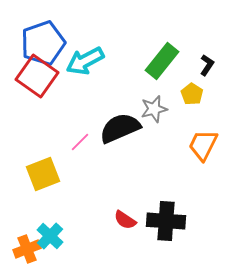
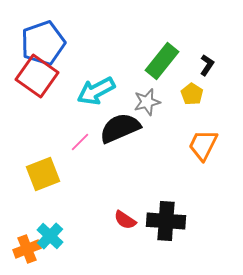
cyan arrow: moved 11 px right, 30 px down
gray star: moved 7 px left, 7 px up
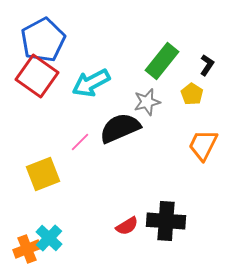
blue pentagon: moved 3 px up; rotated 9 degrees counterclockwise
cyan arrow: moved 5 px left, 8 px up
red semicircle: moved 2 px right, 6 px down; rotated 65 degrees counterclockwise
cyan cross: moved 1 px left, 2 px down
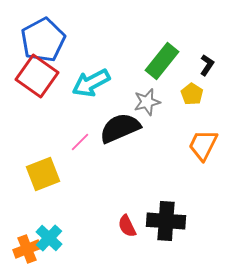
red semicircle: rotated 95 degrees clockwise
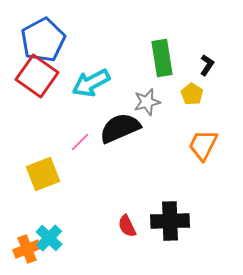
green rectangle: moved 3 px up; rotated 48 degrees counterclockwise
black cross: moved 4 px right; rotated 6 degrees counterclockwise
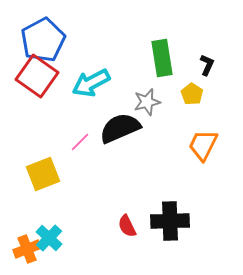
black L-shape: rotated 10 degrees counterclockwise
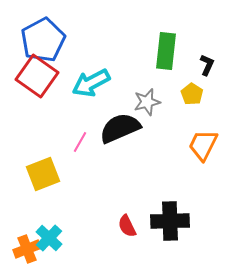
green rectangle: moved 4 px right, 7 px up; rotated 15 degrees clockwise
pink line: rotated 15 degrees counterclockwise
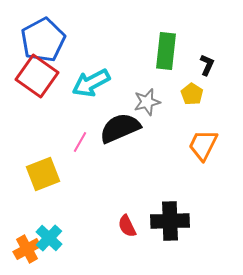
orange cross: rotated 8 degrees counterclockwise
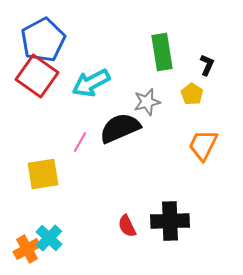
green rectangle: moved 4 px left, 1 px down; rotated 15 degrees counterclockwise
yellow square: rotated 12 degrees clockwise
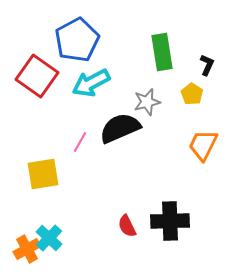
blue pentagon: moved 34 px right
